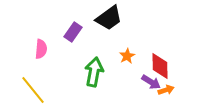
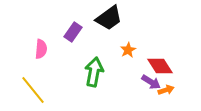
orange star: moved 1 px right, 6 px up
red diamond: rotated 32 degrees counterclockwise
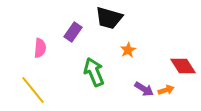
black trapezoid: rotated 52 degrees clockwise
pink semicircle: moved 1 px left, 1 px up
red diamond: moved 23 px right
green arrow: rotated 32 degrees counterclockwise
purple arrow: moved 7 px left, 7 px down
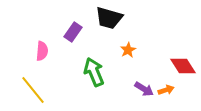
pink semicircle: moved 2 px right, 3 px down
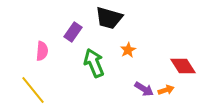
green arrow: moved 9 px up
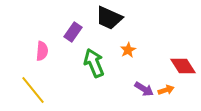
black trapezoid: rotated 8 degrees clockwise
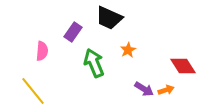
yellow line: moved 1 px down
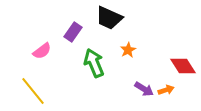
pink semicircle: rotated 48 degrees clockwise
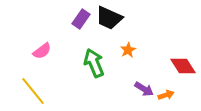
purple rectangle: moved 8 px right, 13 px up
orange arrow: moved 5 px down
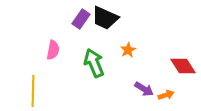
black trapezoid: moved 4 px left
pink semicircle: moved 11 px right, 1 px up; rotated 42 degrees counterclockwise
yellow line: rotated 40 degrees clockwise
